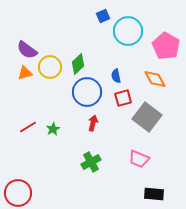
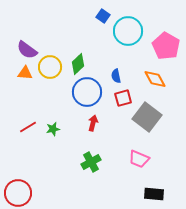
blue square: rotated 32 degrees counterclockwise
orange triangle: rotated 21 degrees clockwise
green star: rotated 16 degrees clockwise
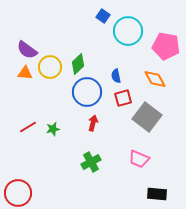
pink pentagon: rotated 20 degrees counterclockwise
black rectangle: moved 3 px right
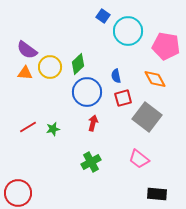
pink trapezoid: rotated 15 degrees clockwise
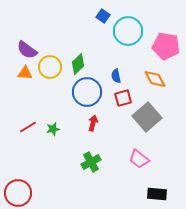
gray square: rotated 12 degrees clockwise
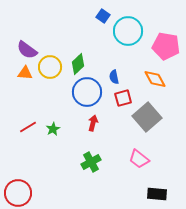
blue semicircle: moved 2 px left, 1 px down
green star: rotated 16 degrees counterclockwise
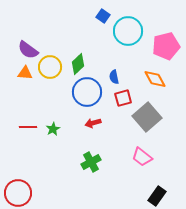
pink pentagon: rotated 24 degrees counterclockwise
purple semicircle: moved 1 px right
red arrow: rotated 119 degrees counterclockwise
red line: rotated 30 degrees clockwise
pink trapezoid: moved 3 px right, 2 px up
black rectangle: moved 2 px down; rotated 60 degrees counterclockwise
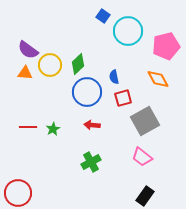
yellow circle: moved 2 px up
orange diamond: moved 3 px right
gray square: moved 2 px left, 4 px down; rotated 12 degrees clockwise
red arrow: moved 1 px left, 2 px down; rotated 21 degrees clockwise
black rectangle: moved 12 px left
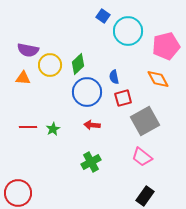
purple semicircle: rotated 25 degrees counterclockwise
orange triangle: moved 2 px left, 5 px down
